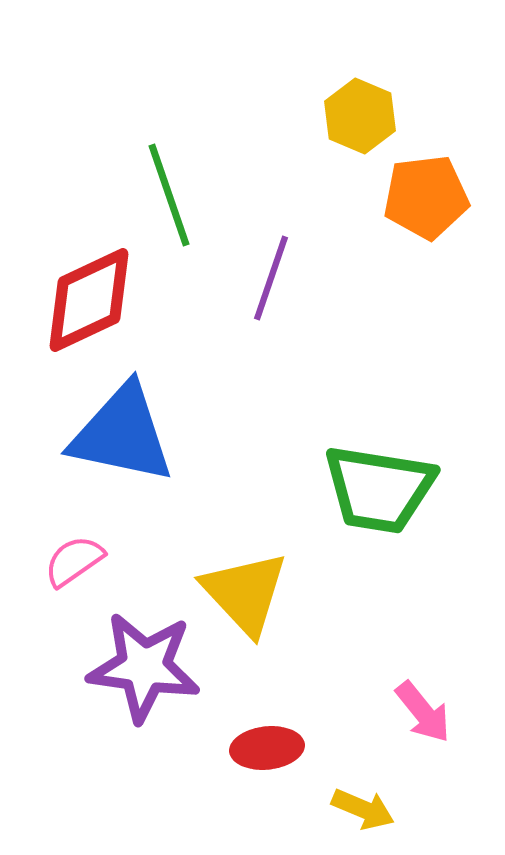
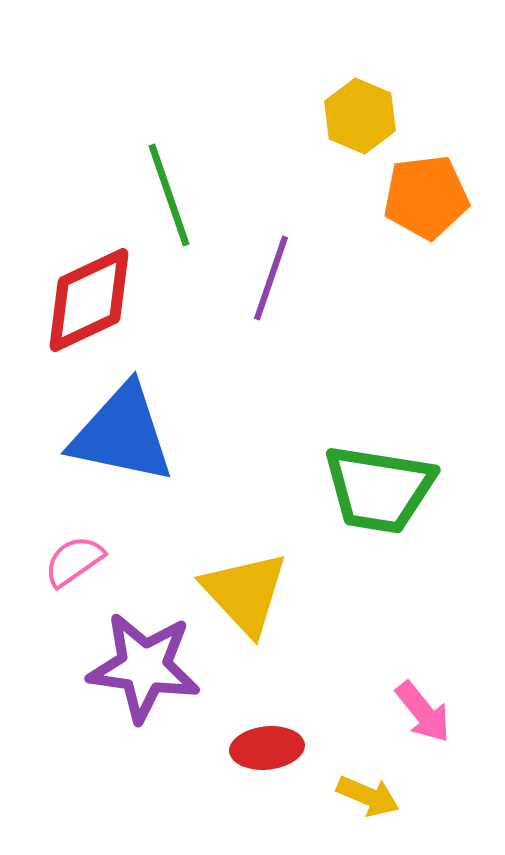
yellow arrow: moved 5 px right, 13 px up
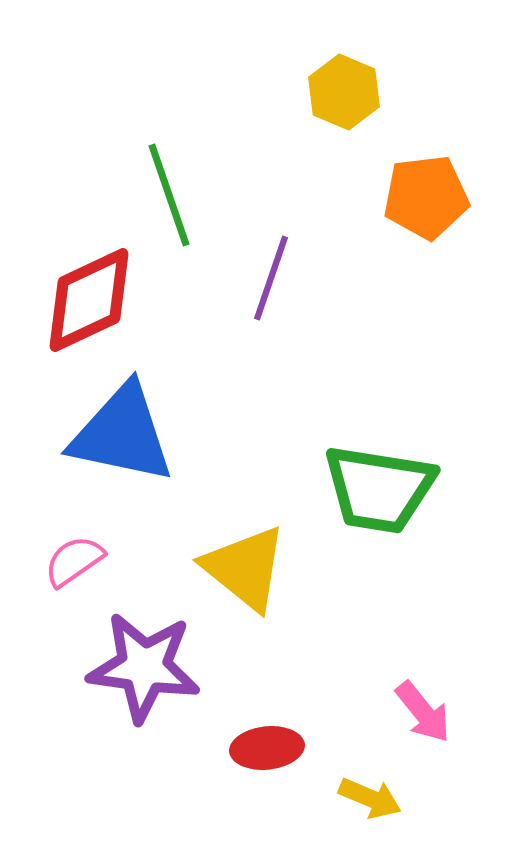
yellow hexagon: moved 16 px left, 24 px up
yellow triangle: moved 25 px up; rotated 8 degrees counterclockwise
yellow arrow: moved 2 px right, 2 px down
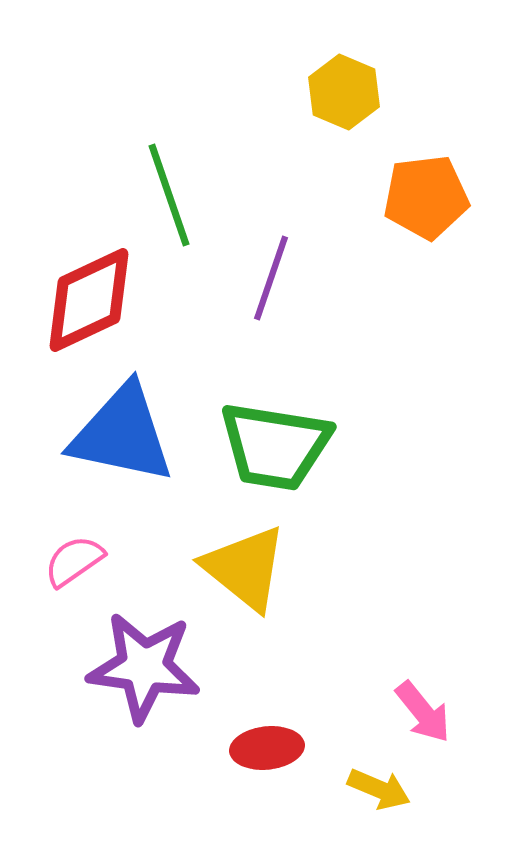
green trapezoid: moved 104 px left, 43 px up
yellow arrow: moved 9 px right, 9 px up
